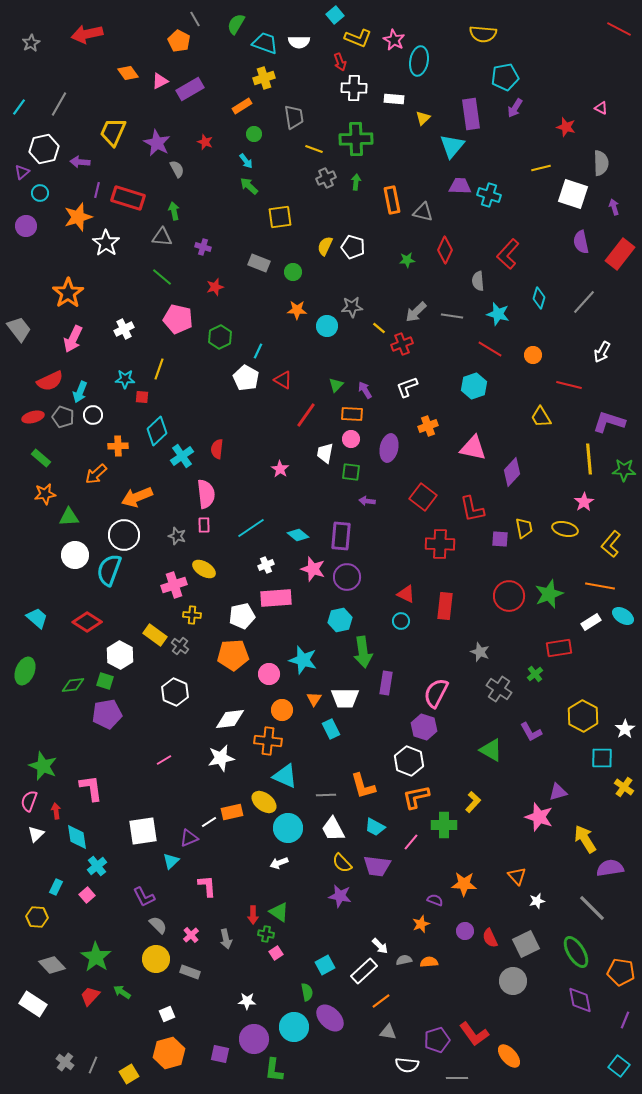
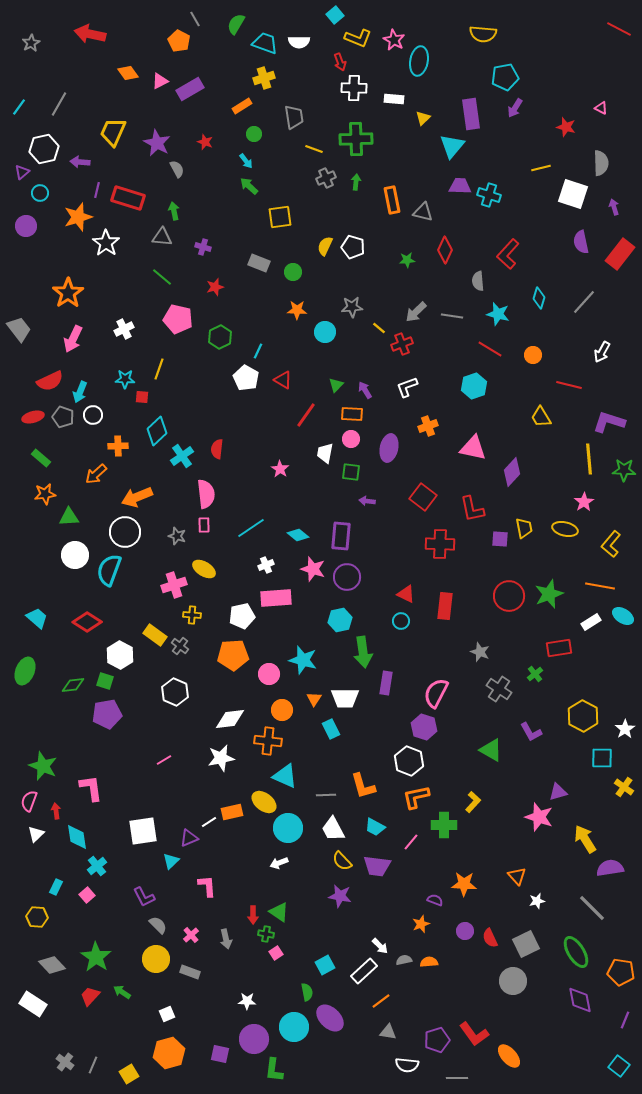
red arrow at (87, 34): moved 3 px right; rotated 24 degrees clockwise
cyan circle at (327, 326): moved 2 px left, 6 px down
white circle at (124, 535): moved 1 px right, 3 px up
yellow semicircle at (342, 863): moved 2 px up
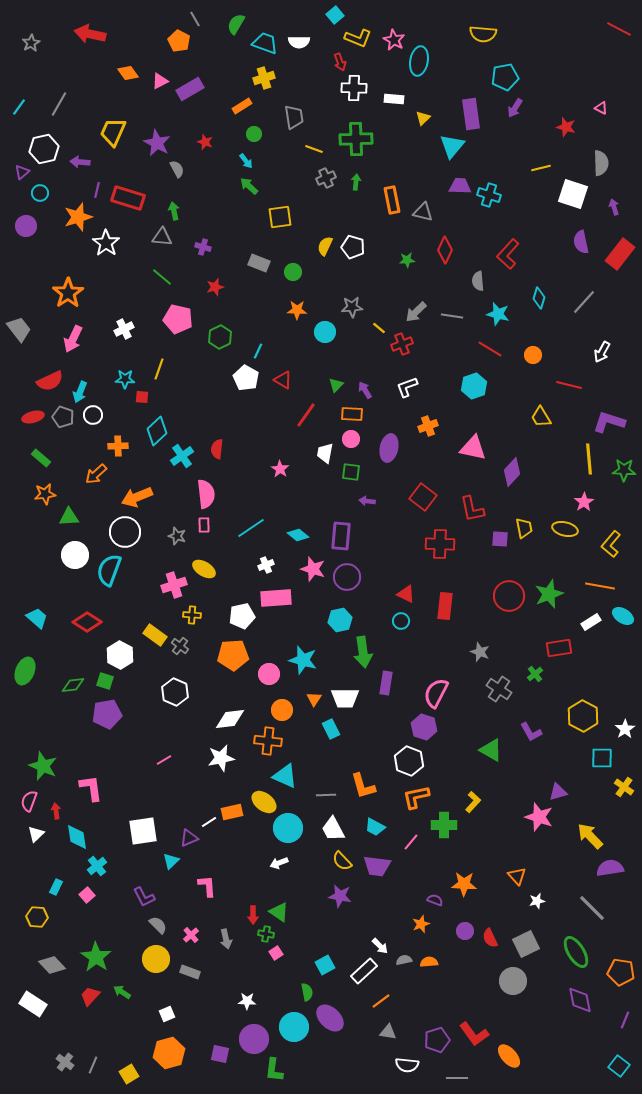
yellow arrow at (585, 839): moved 5 px right, 3 px up; rotated 12 degrees counterclockwise
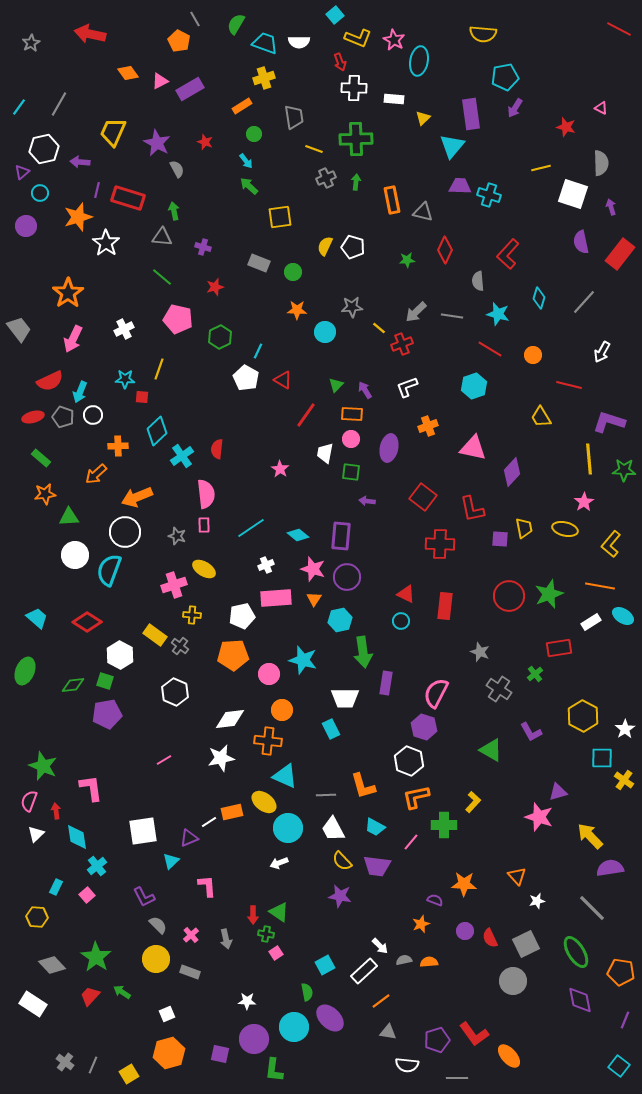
purple arrow at (614, 207): moved 3 px left
orange triangle at (314, 699): moved 100 px up
yellow cross at (624, 787): moved 7 px up
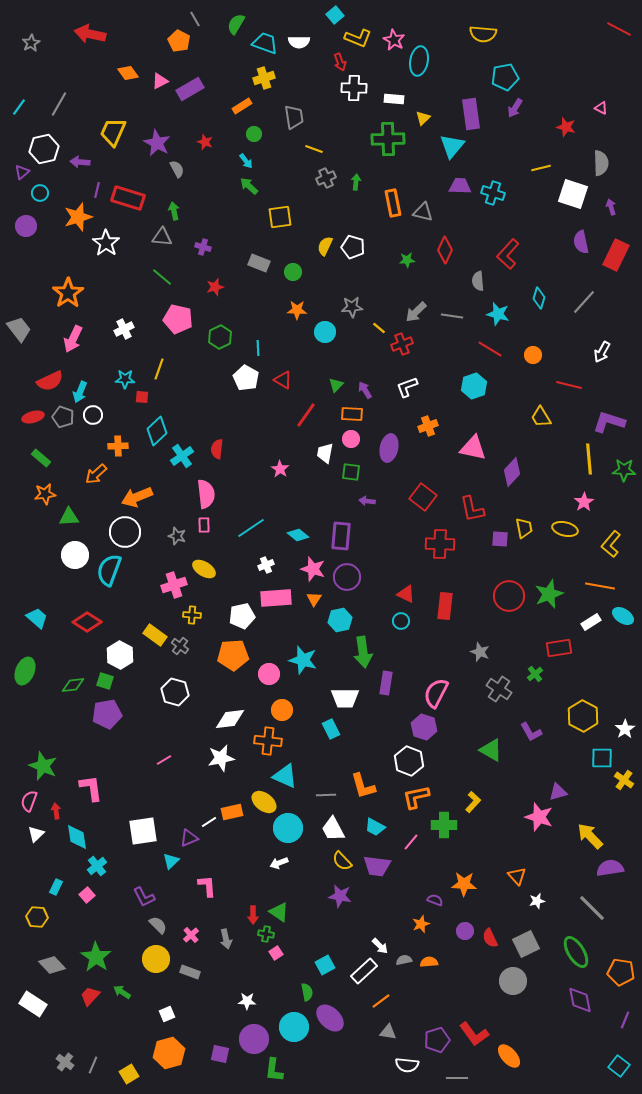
green cross at (356, 139): moved 32 px right
cyan cross at (489, 195): moved 4 px right, 2 px up
orange rectangle at (392, 200): moved 1 px right, 3 px down
red rectangle at (620, 254): moved 4 px left, 1 px down; rotated 12 degrees counterclockwise
cyan line at (258, 351): moved 3 px up; rotated 28 degrees counterclockwise
white hexagon at (175, 692): rotated 8 degrees counterclockwise
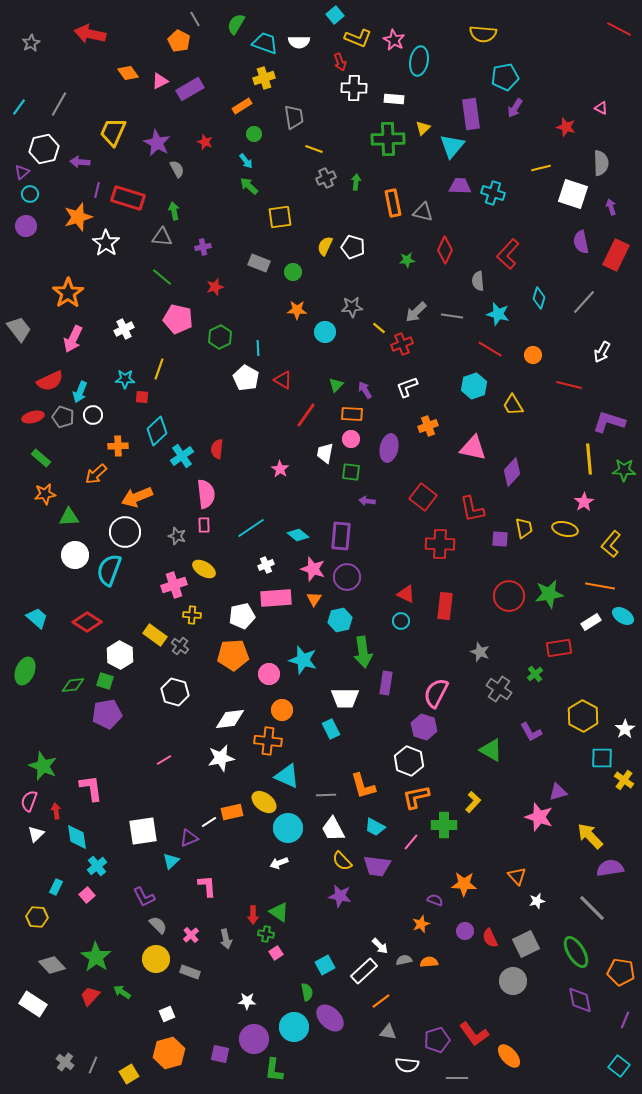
yellow triangle at (423, 118): moved 10 px down
cyan circle at (40, 193): moved 10 px left, 1 px down
purple cross at (203, 247): rotated 28 degrees counterclockwise
yellow trapezoid at (541, 417): moved 28 px left, 12 px up
green star at (549, 594): rotated 12 degrees clockwise
cyan triangle at (285, 776): moved 2 px right
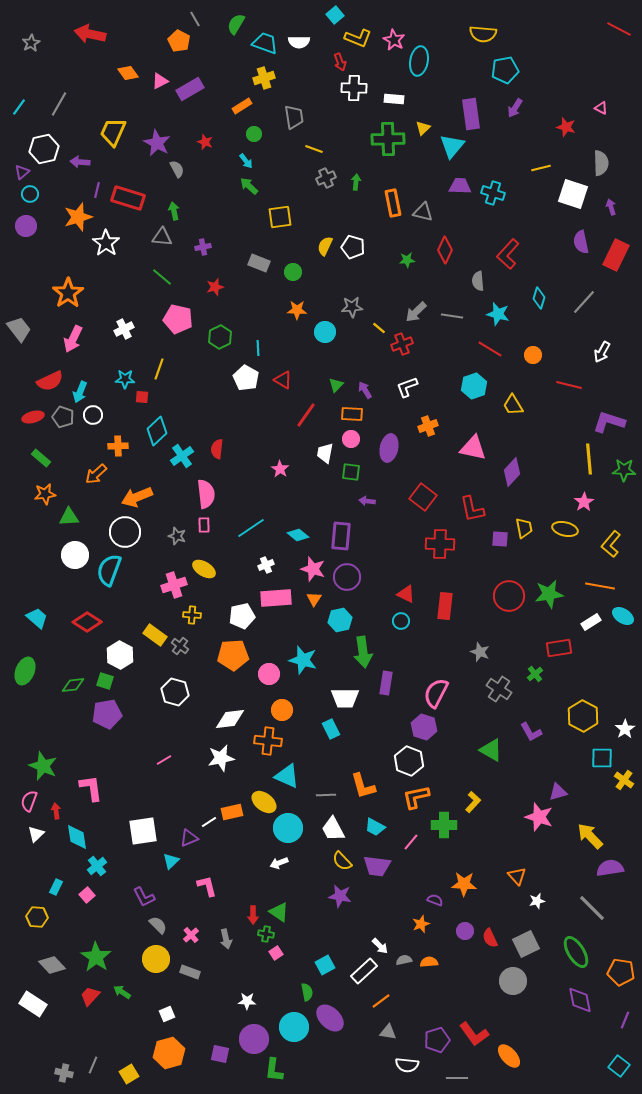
cyan pentagon at (505, 77): moved 7 px up
pink L-shape at (207, 886): rotated 10 degrees counterclockwise
gray cross at (65, 1062): moved 1 px left, 11 px down; rotated 24 degrees counterclockwise
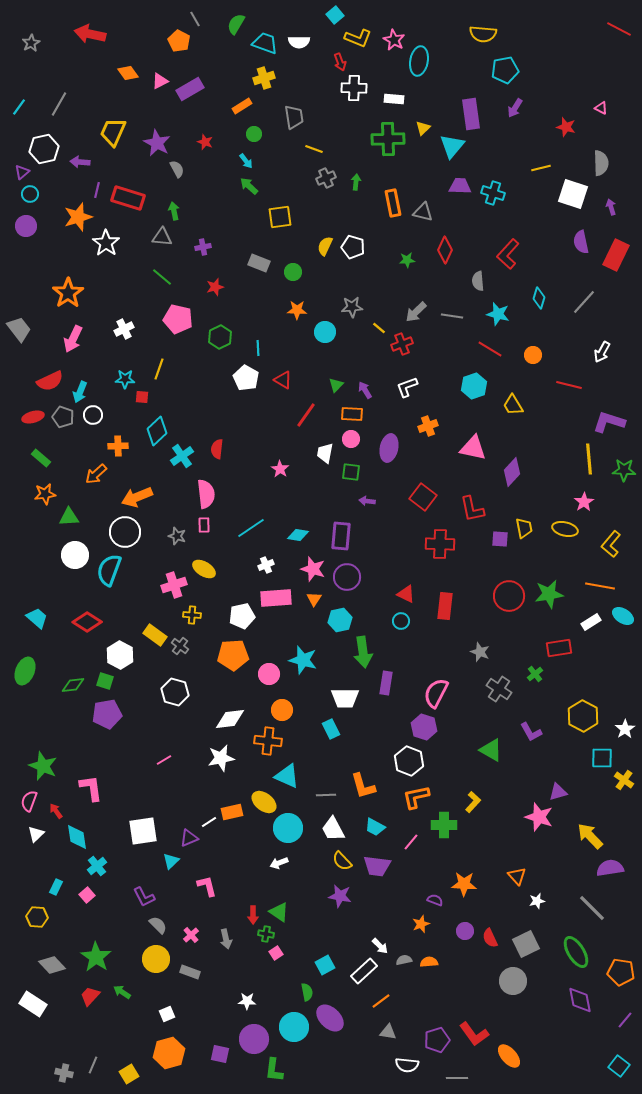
cyan diamond at (298, 535): rotated 30 degrees counterclockwise
red arrow at (56, 811): rotated 28 degrees counterclockwise
purple line at (625, 1020): rotated 18 degrees clockwise
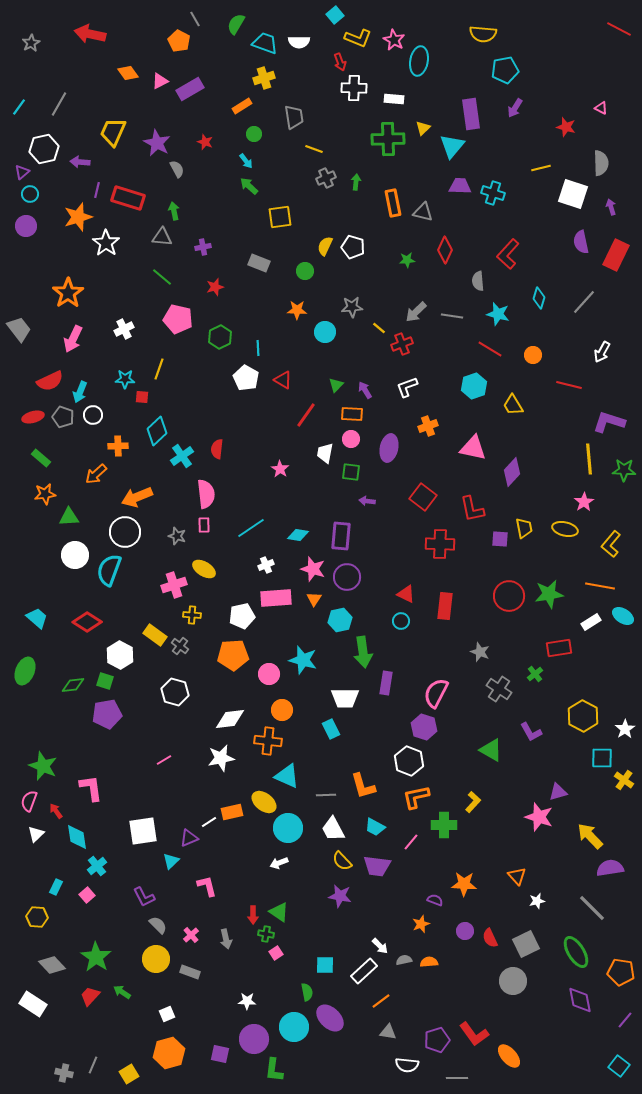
green circle at (293, 272): moved 12 px right, 1 px up
cyan square at (325, 965): rotated 30 degrees clockwise
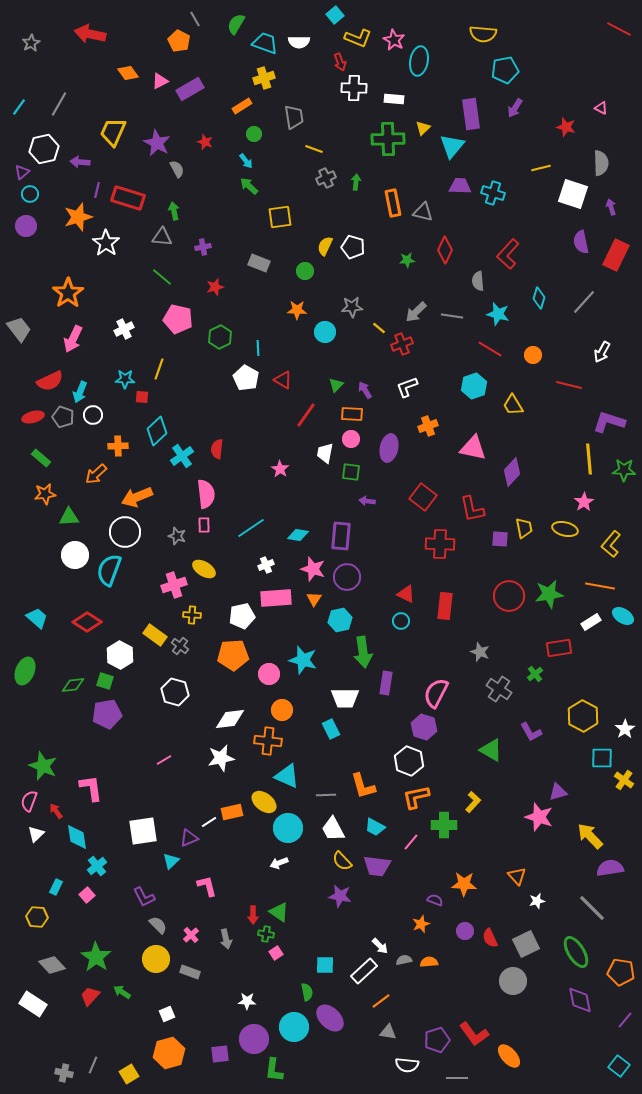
purple square at (220, 1054): rotated 18 degrees counterclockwise
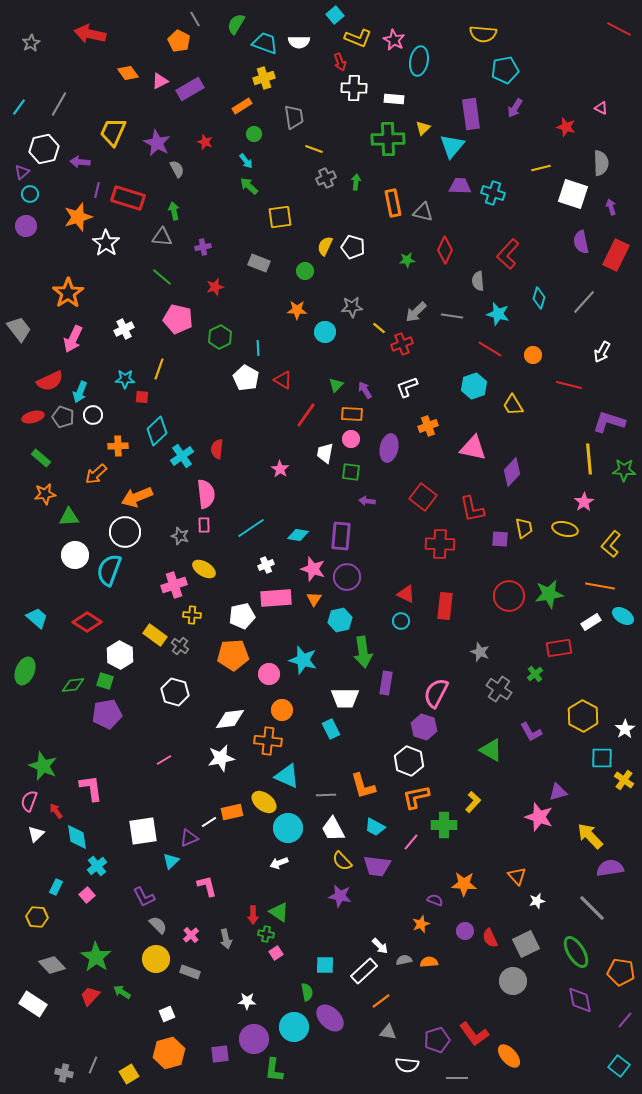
gray star at (177, 536): moved 3 px right
